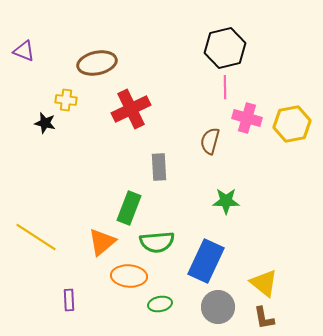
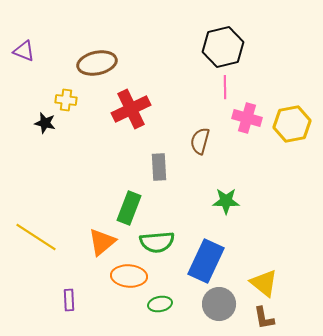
black hexagon: moved 2 px left, 1 px up
brown semicircle: moved 10 px left
gray circle: moved 1 px right, 3 px up
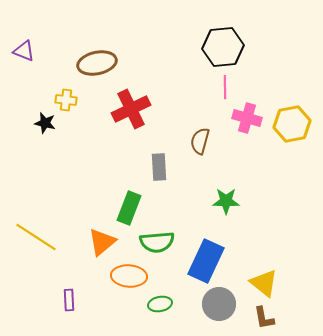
black hexagon: rotated 9 degrees clockwise
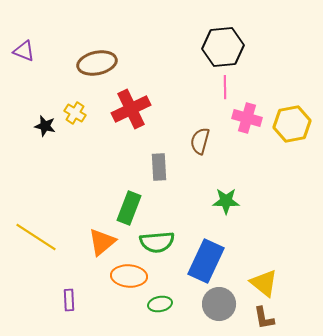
yellow cross: moved 9 px right, 13 px down; rotated 25 degrees clockwise
black star: moved 3 px down
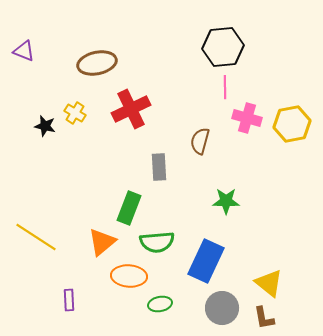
yellow triangle: moved 5 px right
gray circle: moved 3 px right, 4 px down
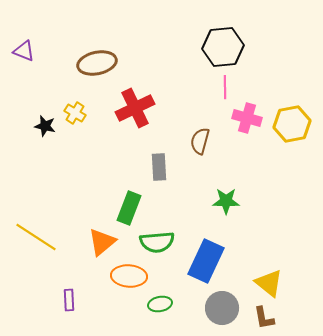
red cross: moved 4 px right, 1 px up
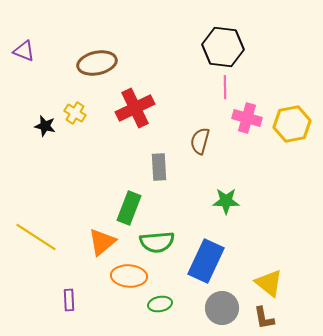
black hexagon: rotated 12 degrees clockwise
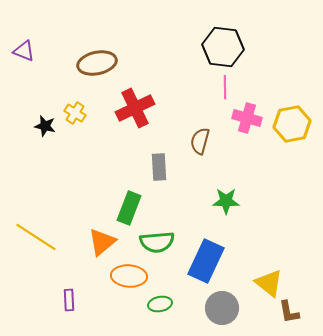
brown L-shape: moved 25 px right, 6 px up
